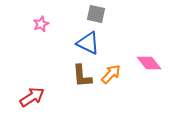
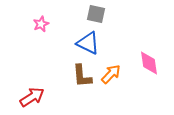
pink diamond: rotated 30 degrees clockwise
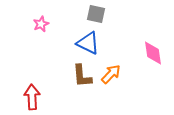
pink diamond: moved 4 px right, 10 px up
red arrow: rotated 60 degrees counterclockwise
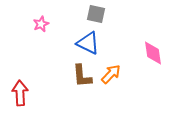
red arrow: moved 12 px left, 4 px up
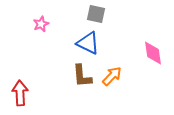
orange arrow: moved 1 px right, 2 px down
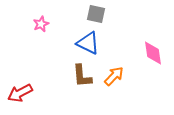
orange arrow: moved 2 px right
red arrow: rotated 115 degrees counterclockwise
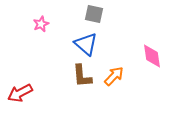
gray square: moved 2 px left
blue triangle: moved 2 px left, 1 px down; rotated 15 degrees clockwise
pink diamond: moved 1 px left, 3 px down
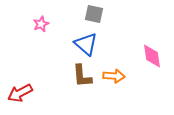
orange arrow: rotated 50 degrees clockwise
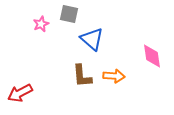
gray square: moved 25 px left
blue triangle: moved 6 px right, 5 px up
